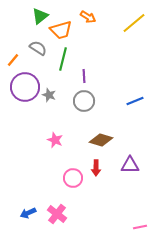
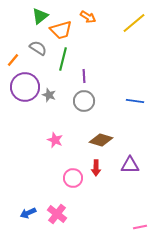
blue line: rotated 30 degrees clockwise
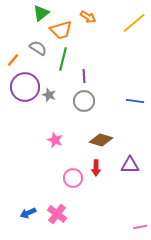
green triangle: moved 1 px right, 3 px up
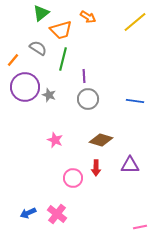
yellow line: moved 1 px right, 1 px up
gray circle: moved 4 px right, 2 px up
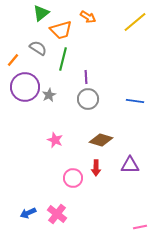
purple line: moved 2 px right, 1 px down
gray star: rotated 24 degrees clockwise
